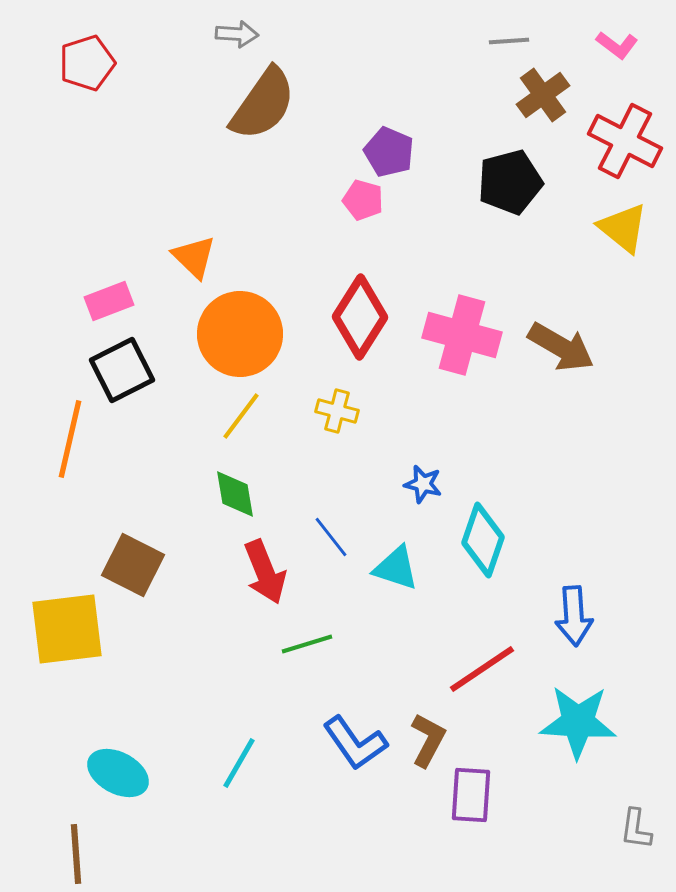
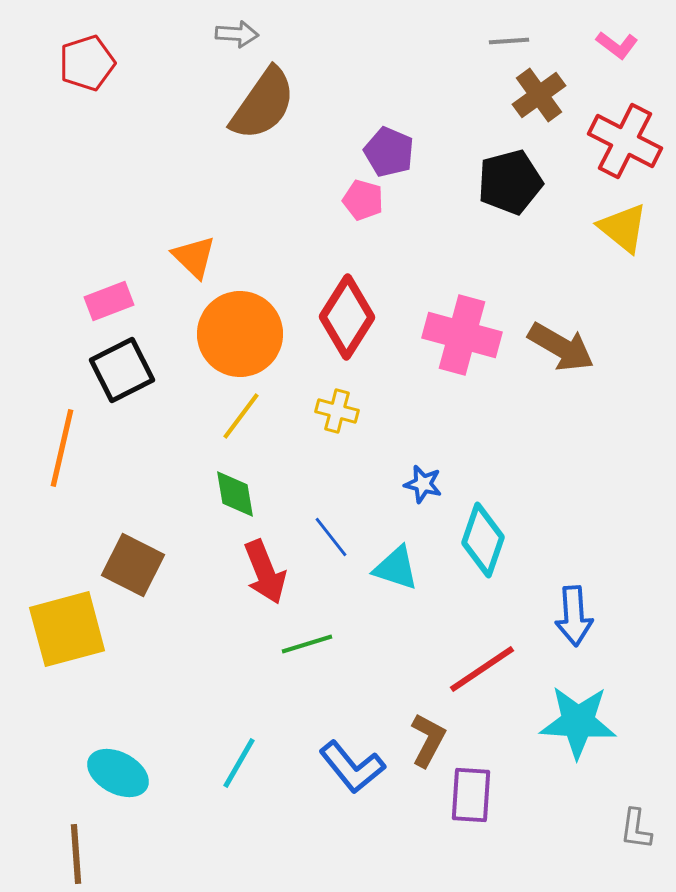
brown cross: moved 4 px left
red diamond: moved 13 px left
orange line: moved 8 px left, 9 px down
yellow square: rotated 8 degrees counterclockwise
blue L-shape: moved 3 px left, 24 px down; rotated 4 degrees counterclockwise
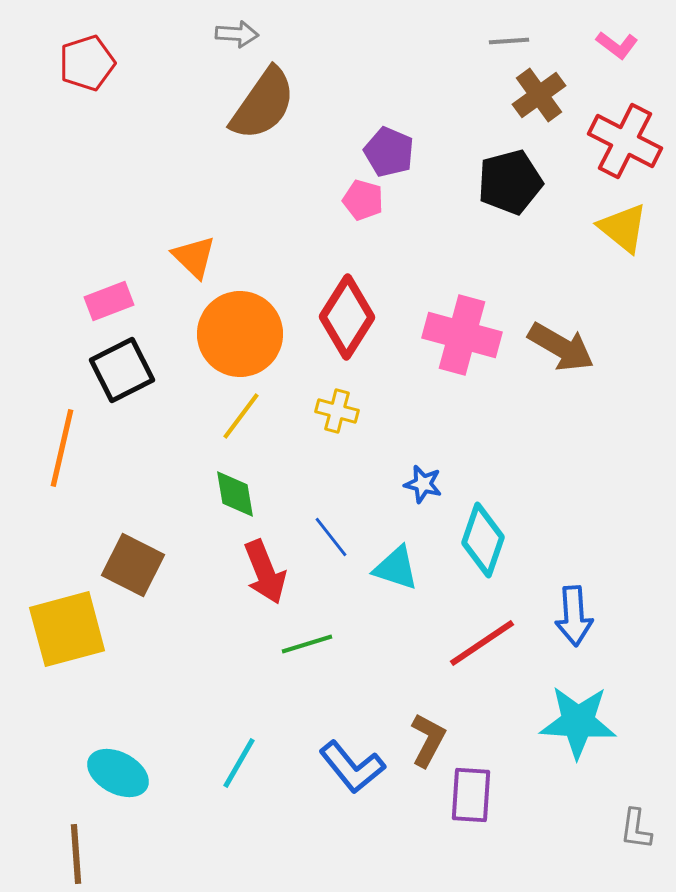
red line: moved 26 px up
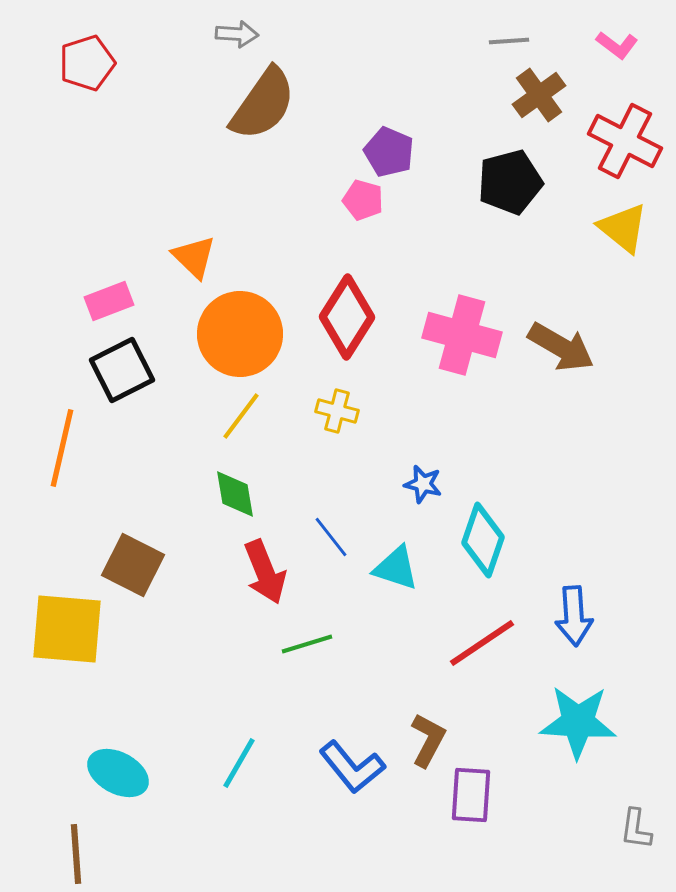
yellow square: rotated 20 degrees clockwise
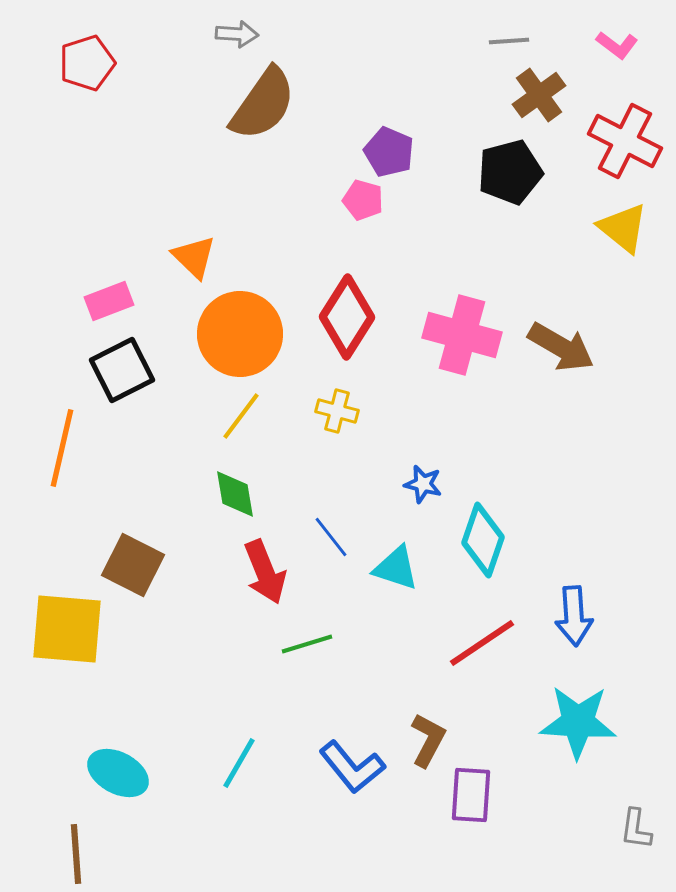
black pentagon: moved 10 px up
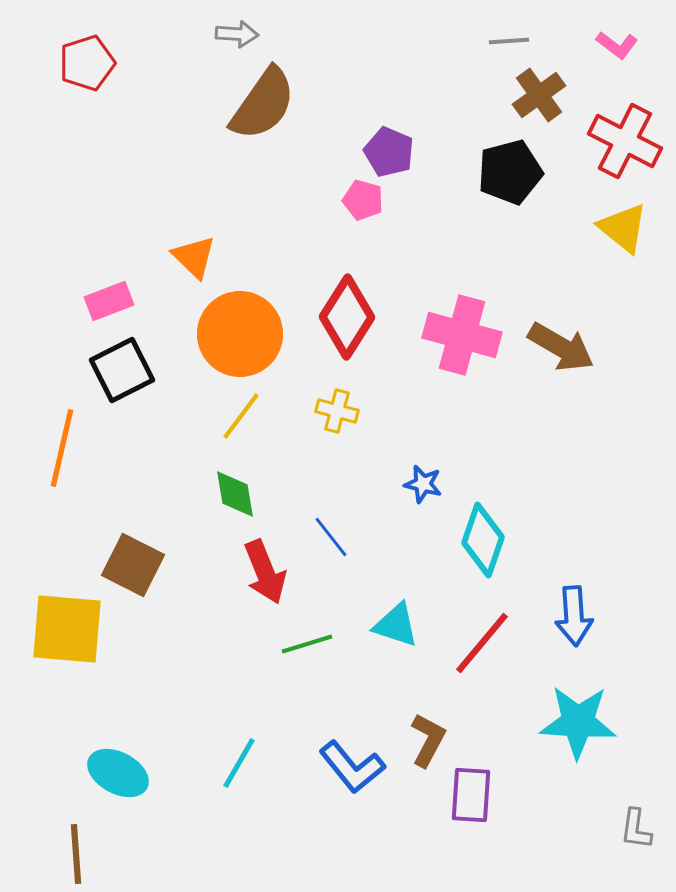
cyan triangle: moved 57 px down
red line: rotated 16 degrees counterclockwise
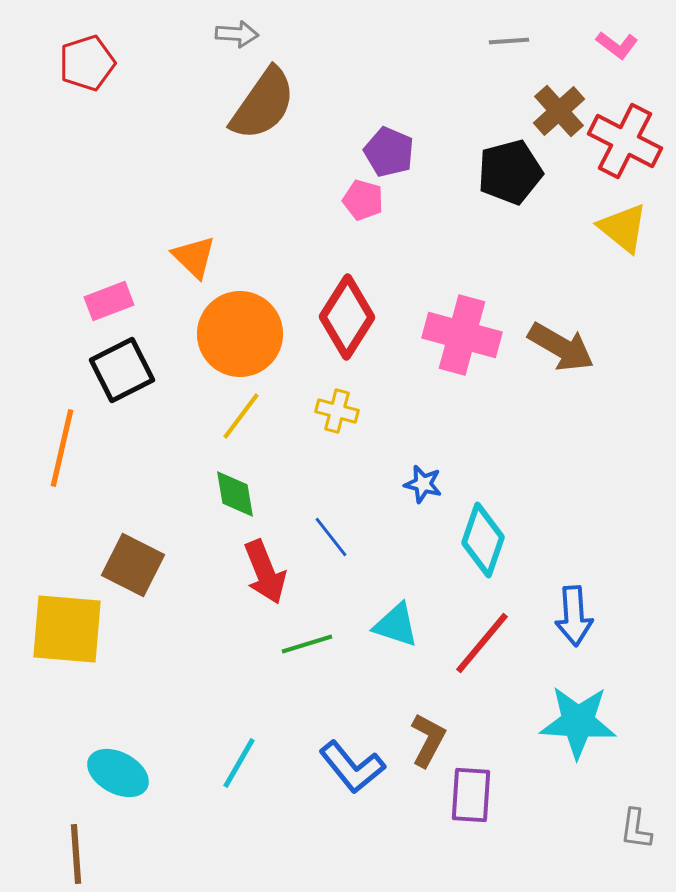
brown cross: moved 20 px right, 16 px down; rotated 6 degrees counterclockwise
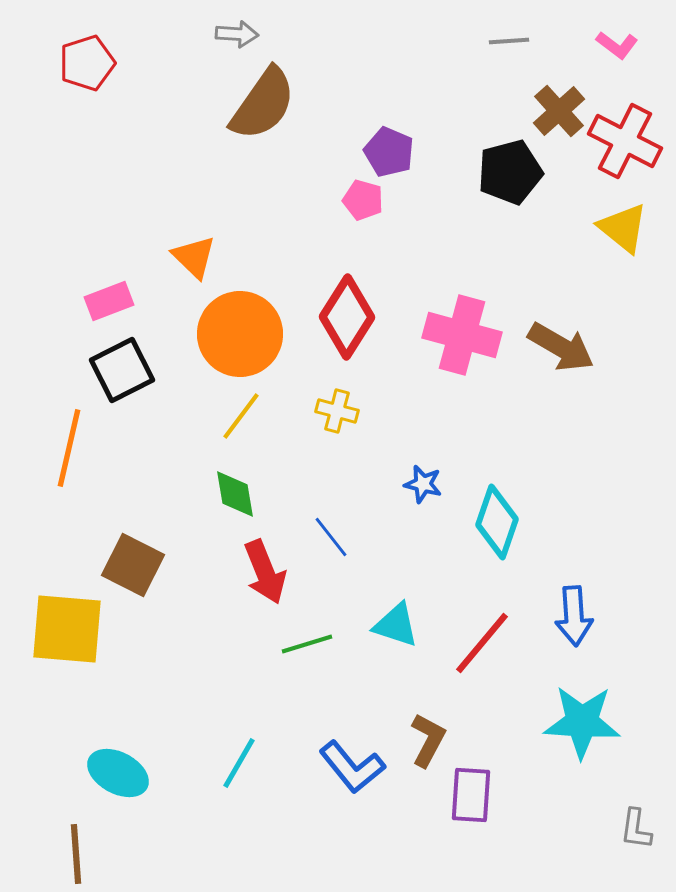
orange line: moved 7 px right
cyan diamond: moved 14 px right, 18 px up
cyan star: moved 4 px right
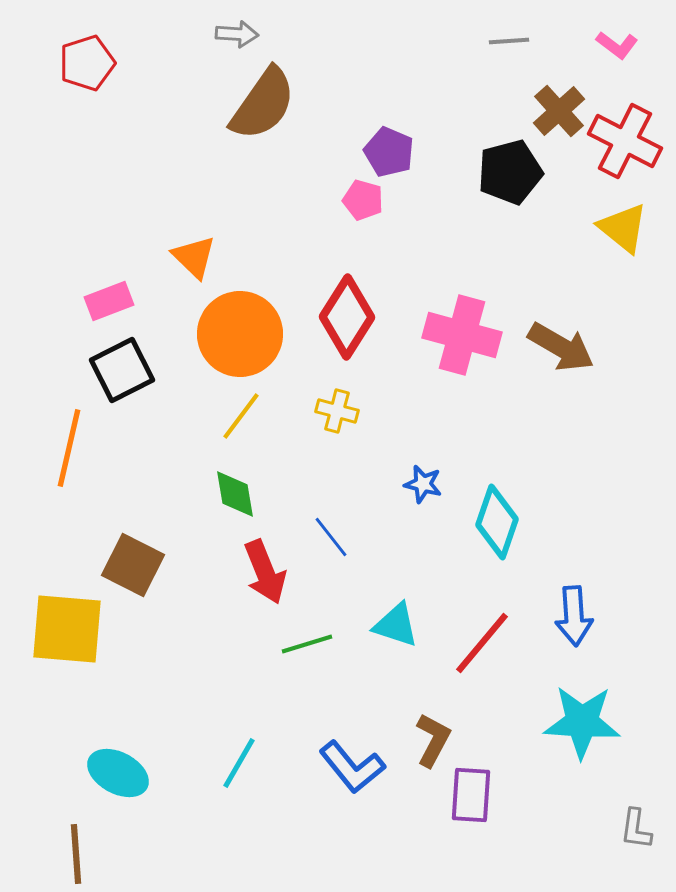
brown L-shape: moved 5 px right
